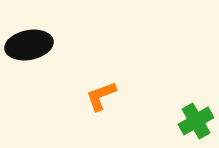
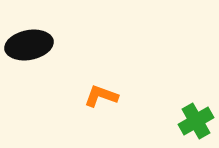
orange L-shape: rotated 40 degrees clockwise
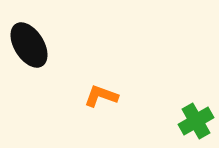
black ellipse: rotated 69 degrees clockwise
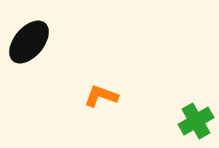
black ellipse: moved 3 px up; rotated 72 degrees clockwise
